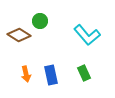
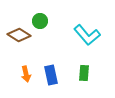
green rectangle: rotated 28 degrees clockwise
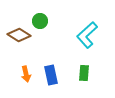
cyan L-shape: rotated 88 degrees clockwise
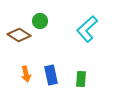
cyan L-shape: moved 6 px up
green rectangle: moved 3 px left, 6 px down
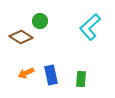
cyan L-shape: moved 3 px right, 2 px up
brown diamond: moved 2 px right, 2 px down
orange arrow: moved 1 px up; rotated 77 degrees clockwise
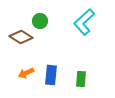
cyan L-shape: moved 6 px left, 5 px up
blue rectangle: rotated 18 degrees clockwise
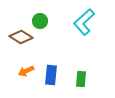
orange arrow: moved 2 px up
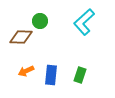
brown diamond: rotated 30 degrees counterclockwise
green rectangle: moved 1 px left, 4 px up; rotated 14 degrees clockwise
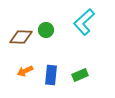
green circle: moved 6 px right, 9 px down
orange arrow: moved 1 px left
green rectangle: rotated 49 degrees clockwise
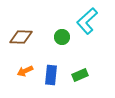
cyan L-shape: moved 3 px right, 1 px up
green circle: moved 16 px right, 7 px down
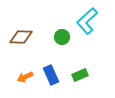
orange arrow: moved 6 px down
blue rectangle: rotated 30 degrees counterclockwise
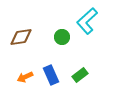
brown diamond: rotated 10 degrees counterclockwise
green rectangle: rotated 14 degrees counterclockwise
